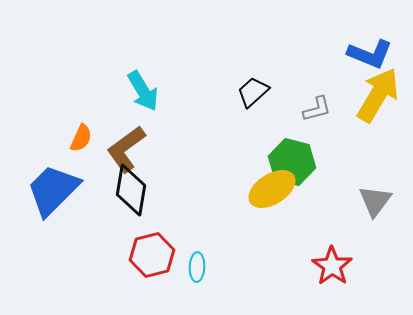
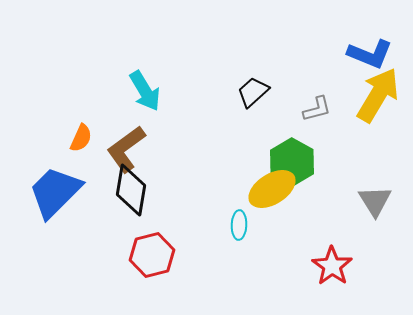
cyan arrow: moved 2 px right
green hexagon: rotated 15 degrees clockwise
blue trapezoid: moved 2 px right, 2 px down
gray triangle: rotated 9 degrees counterclockwise
cyan ellipse: moved 42 px right, 42 px up
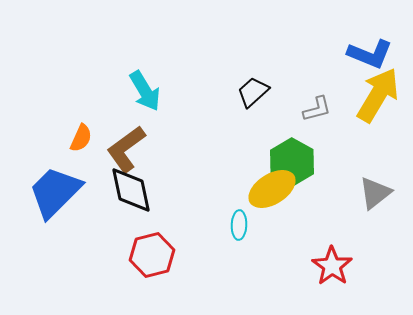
black diamond: rotated 21 degrees counterclockwise
gray triangle: moved 8 px up; rotated 24 degrees clockwise
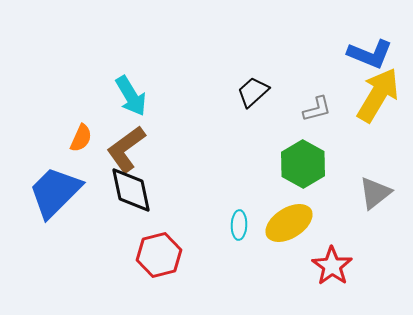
cyan arrow: moved 14 px left, 5 px down
green hexagon: moved 11 px right, 2 px down
yellow ellipse: moved 17 px right, 34 px down
red hexagon: moved 7 px right
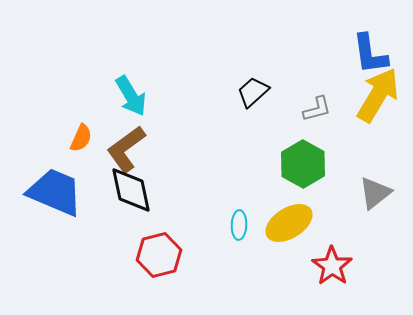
blue L-shape: rotated 60 degrees clockwise
blue trapezoid: rotated 68 degrees clockwise
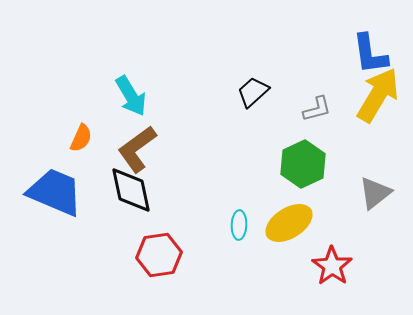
brown L-shape: moved 11 px right
green hexagon: rotated 6 degrees clockwise
red hexagon: rotated 6 degrees clockwise
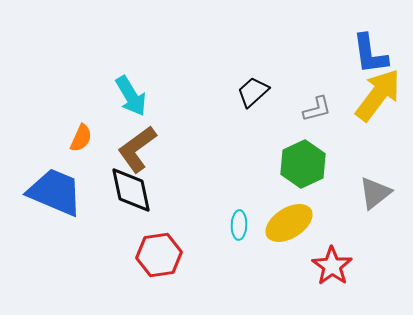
yellow arrow: rotated 6 degrees clockwise
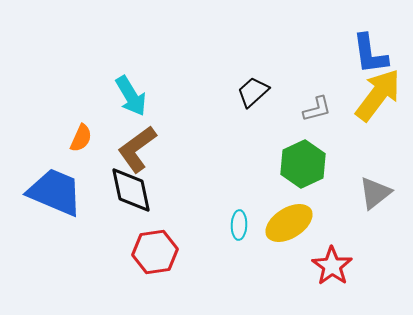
red hexagon: moved 4 px left, 3 px up
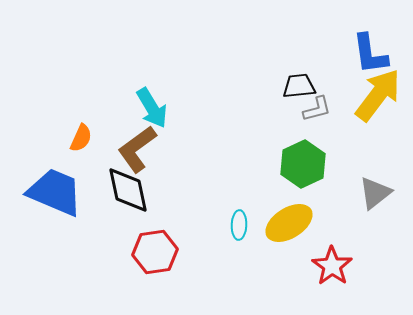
black trapezoid: moved 46 px right, 6 px up; rotated 36 degrees clockwise
cyan arrow: moved 21 px right, 12 px down
black diamond: moved 3 px left
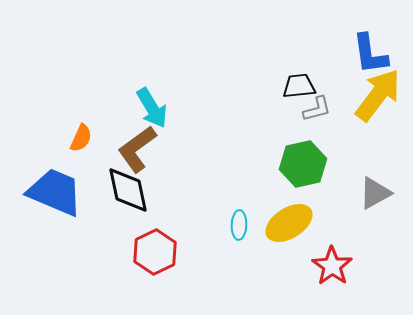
green hexagon: rotated 12 degrees clockwise
gray triangle: rotated 9 degrees clockwise
red hexagon: rotated 18 degrees counterclockwise
